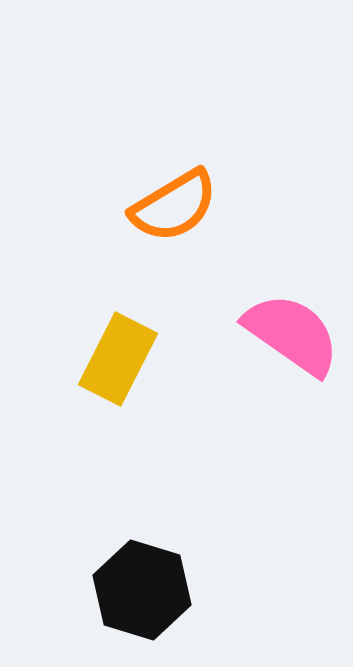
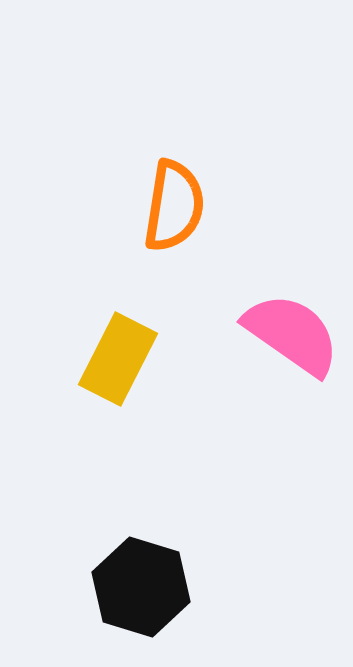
orange semicircle: rotated 50 degrees counterclockwise
black hexagon: moved 1 px left, 3 px up
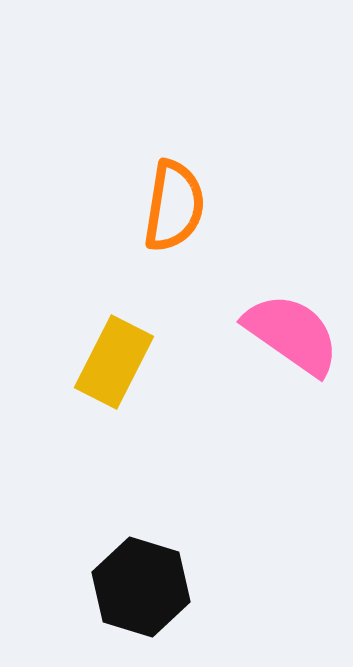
yellow rectangle: moved 4 px left, 3 px down
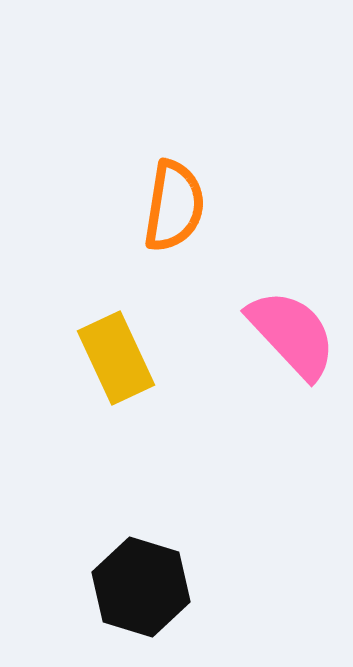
pink semicircle: rotated 12 degrees clockwise
yellow rectangle: moved 2 px right, 4 px up; rotated 52 degrees counterclockwise
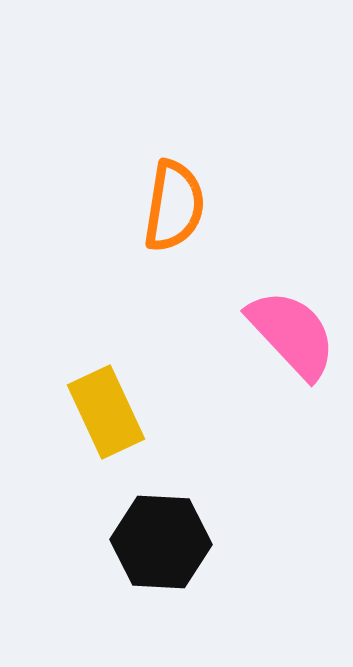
yellow rectangle: moved 10 px left, 54 px down
black hexagon: moved 20 px right, 45 px up; rotated 14 degrees counterclockwise
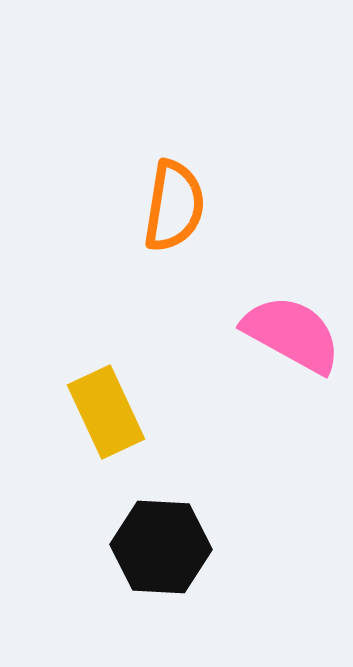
pink semicircle: rotated 18 degrees counterclockwise
black hexagon: moved 5 px down
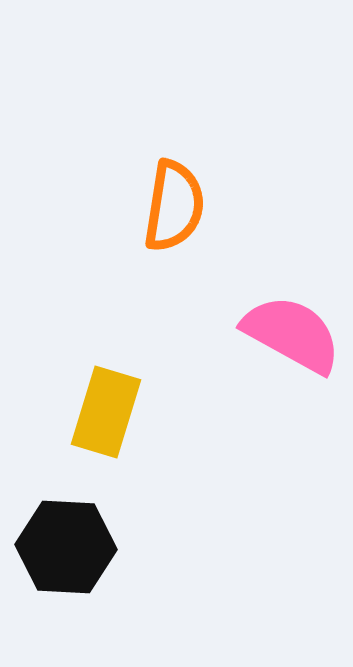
yellow rectangle: rotated 42 degrees clockwise
black hexagon: moved 95 px left
